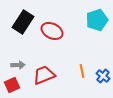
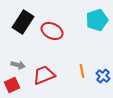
gray arrow: rotated 16 degrees clockwise
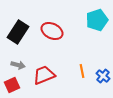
black rectangle: moved 5 px left, 10 px down
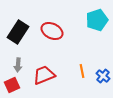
gray arrow: rotated 80 degrees clockwise
